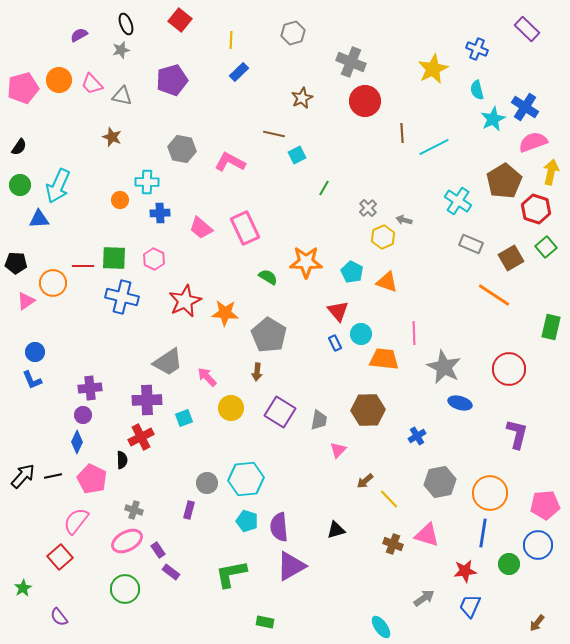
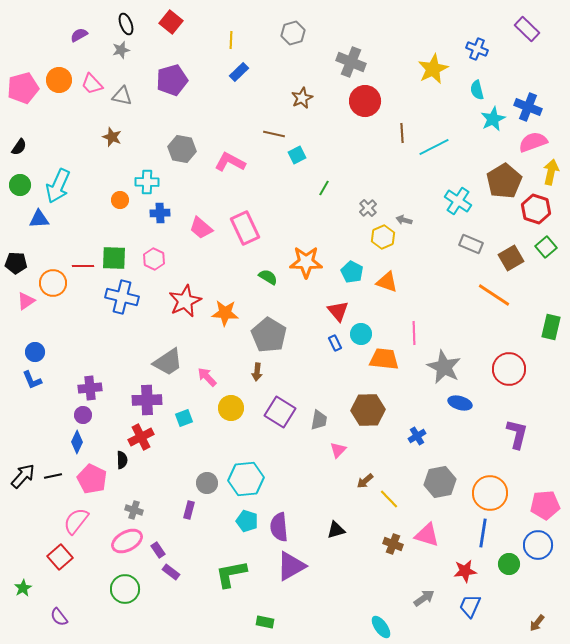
red square at (180, 20): moved 9 px left, 2 px down
blue cross at (525, 107): moved 3 px right; rotated 12 degrees counterclockwise
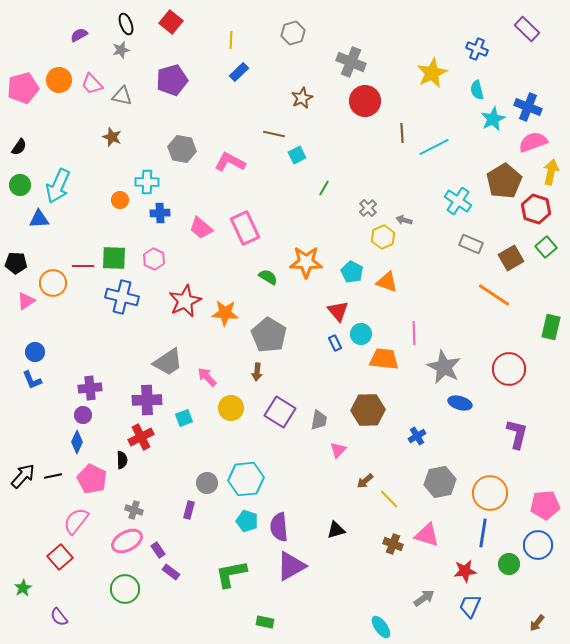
yellow star at (433, 69): moved 1 px left, 4 px down
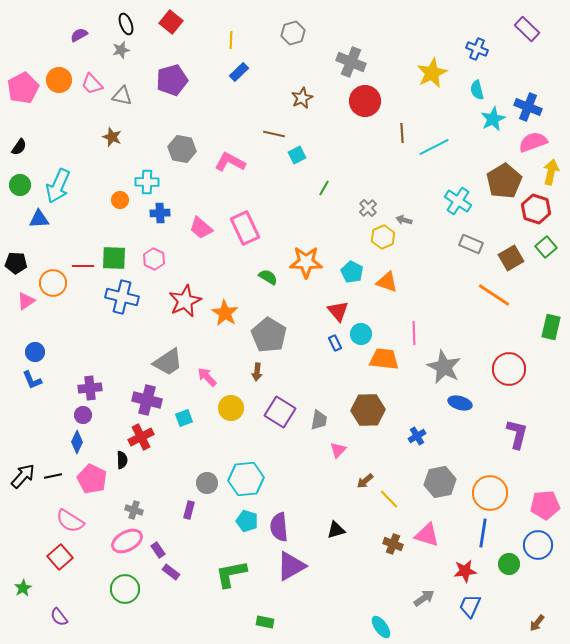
pink pentagon at (23, 88): rotated 12 degrees counterclockwise
orange star at (225, 313): rotated 28 degrees clockwise
purple cross at (147, 400): rotated 16 degrees clockwise
pink semicircle at (76, 521): moved 6 px left; rotated 96 degrees counterclockwise
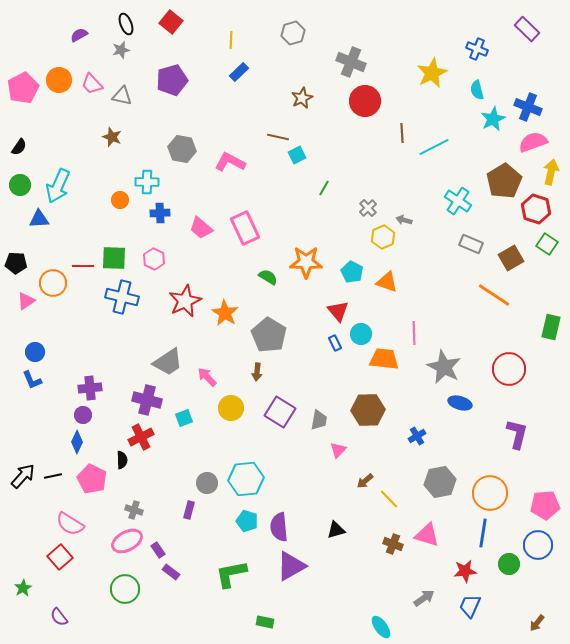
brown line at (274, 134): moved 4 px right, 3 px down
green square at (546, 247): moved 1 px right, 3 px up; rotated 15 degrees counterclockwise
pink semicircle at (70, 521): moved 3 px down
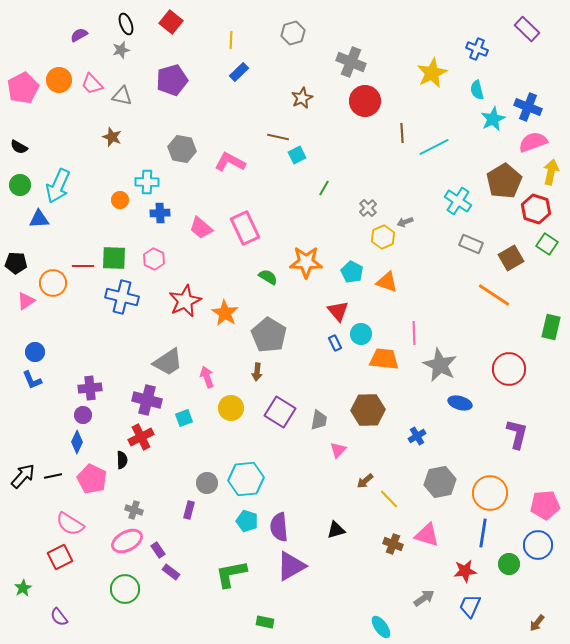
black semicircle at (19, 147): rotated 84 degrees clockwise
gray arrow at (404, 220): moved 1 px right, 2 px down; rotated 35 degrees counterclockwise
gray star at (444, 367): moved 4 px left, 2 px up
pink arrow at (207, 377): rotated 25 degrees clockwise
red square at (60, 557): rotated 15 degrees clockwise
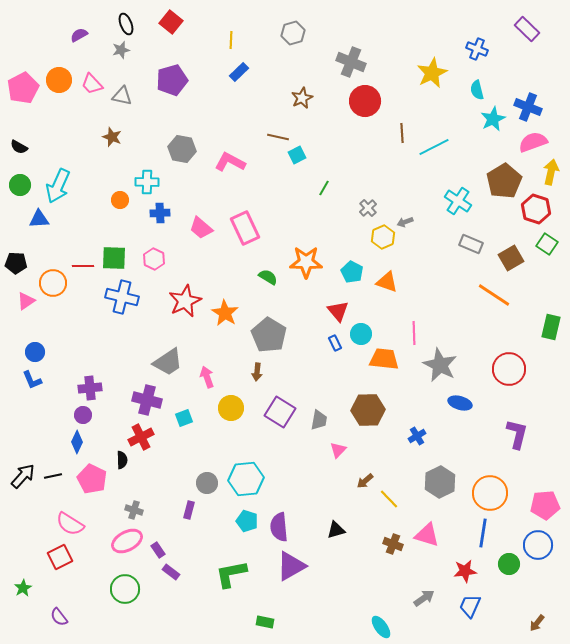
gray hexagon at (440, 482): rotated 16 degrees counterclockwise
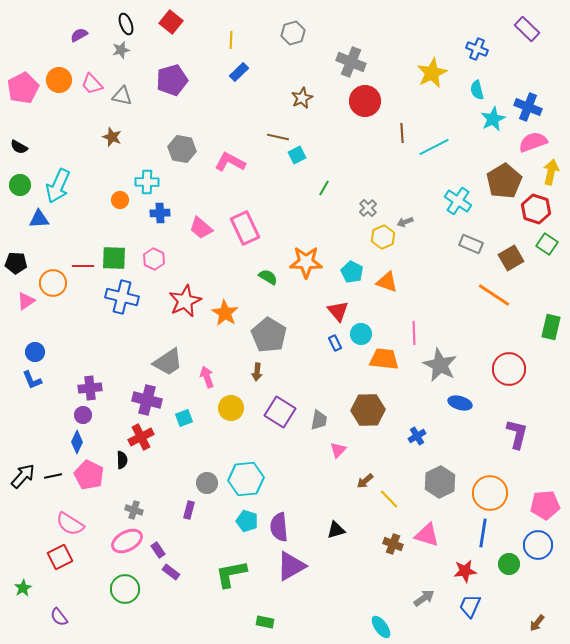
pink pentagon at (92, 479): moved 3 px left, 4 px up
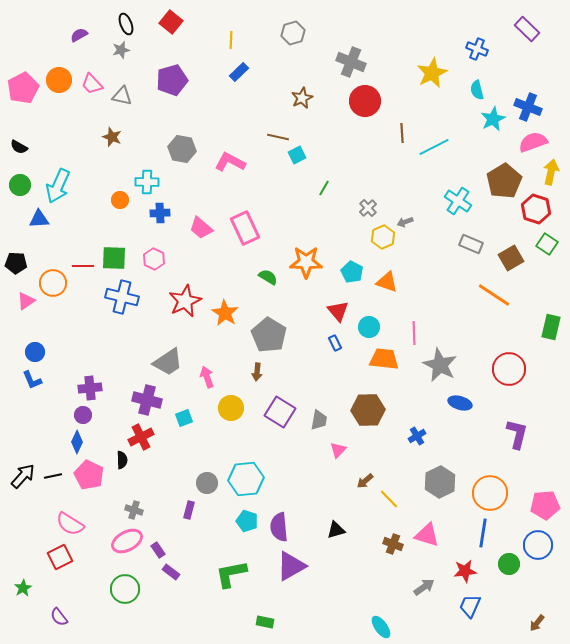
cyan circle at (361, 334): moved 8 px right, 7 px up
gray arrow at (424, 598): moved 11 px up
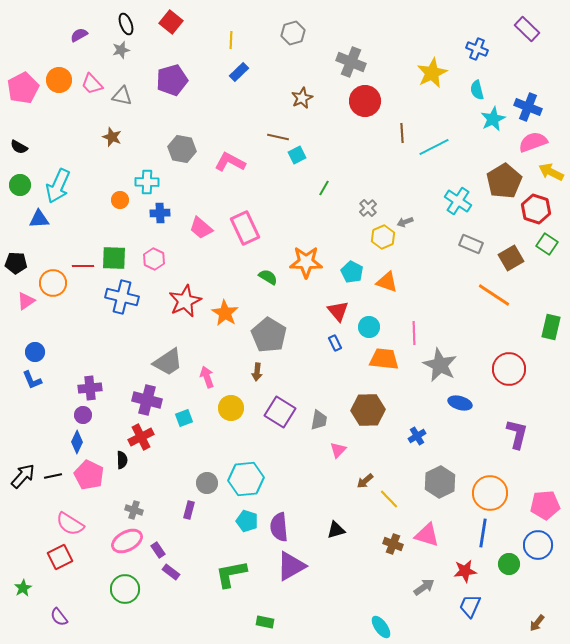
yellow arrow at (551, 172): rotated 75 degrees counterclockwise
